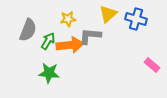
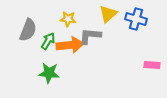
yellow star: rotated 14 degrees clockwise
pink rectangle: rotated 35 degrees counterclockwise
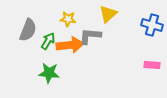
blue cross: moved 16 px right, 6 px down
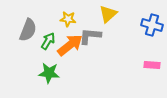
orange arrow: rotated 32 degrees counterclockwise
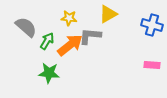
yellow triangle: rotated 12 degrees clockwise
yellow star: moved 1 px right, 1 px up
gray semicircle: moved 2 px left, 3 px up; rotated 70 degrees counterclockwise
green arrow: moved 1 px left
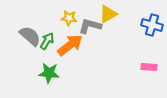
gray semicircle: moved 4 px right, 9 px down
gray L-shape: moved 10 px up; rotated 10 degrees clockwise
pink rectangle: moved 3 px left, 2 px down
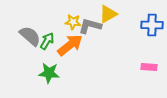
yellow star: moved 4 px right, 4 px down
blue cross: rotated 15 degrees counterclockwise
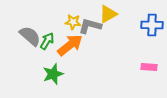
green star: moved 4 px right, 1 px down; rotated 25 degrees counterclockwise
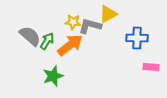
blue cross: moved 15 px left, 13 px down
pink rectangle: moved 2 px right
green star: moved 2 px down
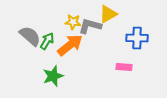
pink rectangle: moved 27 px left
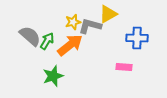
yellow star: rotated 21 degrees counterclockwise
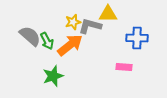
yellow triangle: rotated 30 degrees clockwise
green arrow: rotated 120 degrees clockwise
